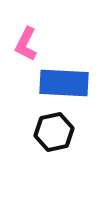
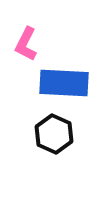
black hexagon: moved 2 px down; rotated 24 degrees counterclockwise
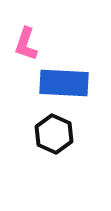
pink L-shape: rotated 8 degrees counterclockwise
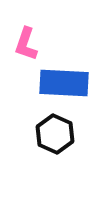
black hexagon: moved 1 px right
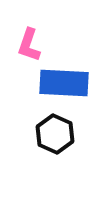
pink L-shape: moved 3 px right, 1 px down
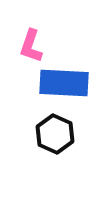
pink L-shape: moved 2 px right, 1 px down
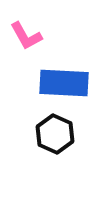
pink L-shape: moved 5 px left, 10 px up; rotated 48 degrees counterclockwise
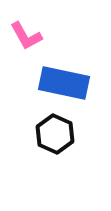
blue rectangle: rotated 9 degrees clockwise
